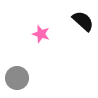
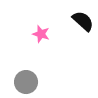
gray circle: moved 9 px right, 4 px down
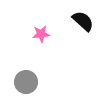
pink star: rotated 24 degrees counterclockwise
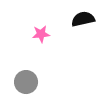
black semicircle: moved 2 px up; rotated 55 degrees counterclockwise
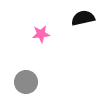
black semicircle: moved 1 px up
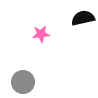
gray circle: moved 3 px left
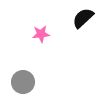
black semicircle: rotated 30 degrees counterclockwise
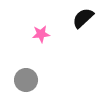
gray circle: moved 3 px right, 2 px up
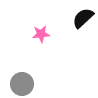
gray circle: moved 4 px left, 4 px down
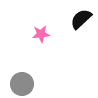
black semicircle: moved 2 px left, 1 px down
